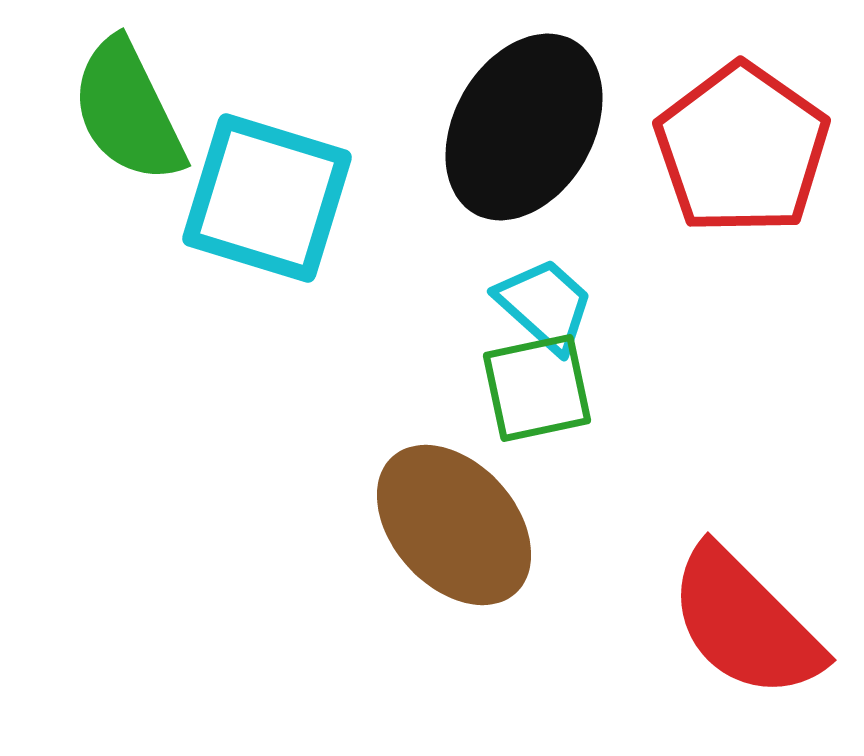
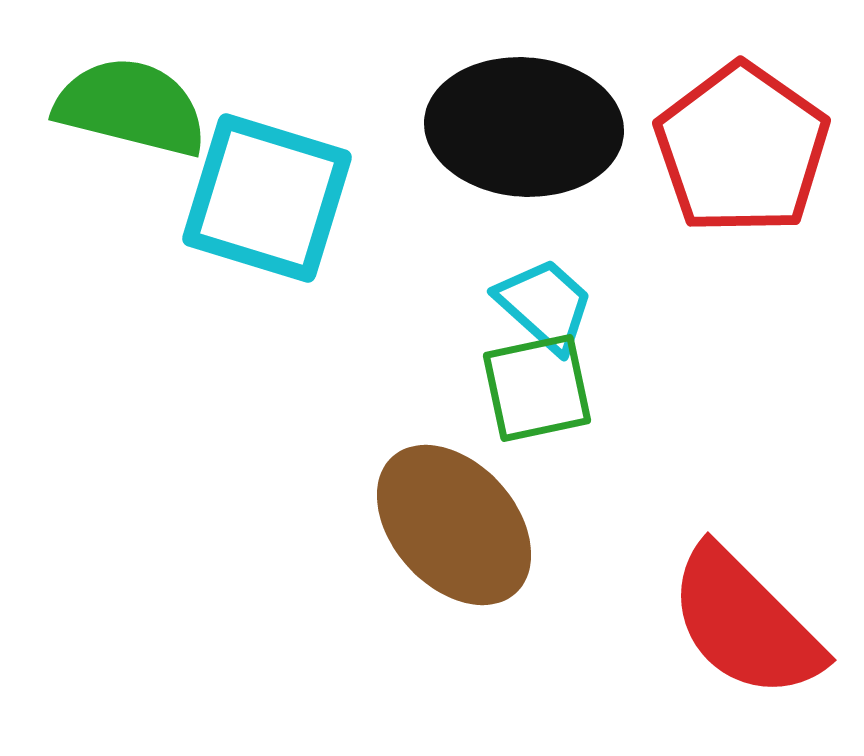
green semicircle: moved 3 px right, 4 px up; rotated 130 degrees clockwise
black ellipse: rotated 64 degrees clockwise
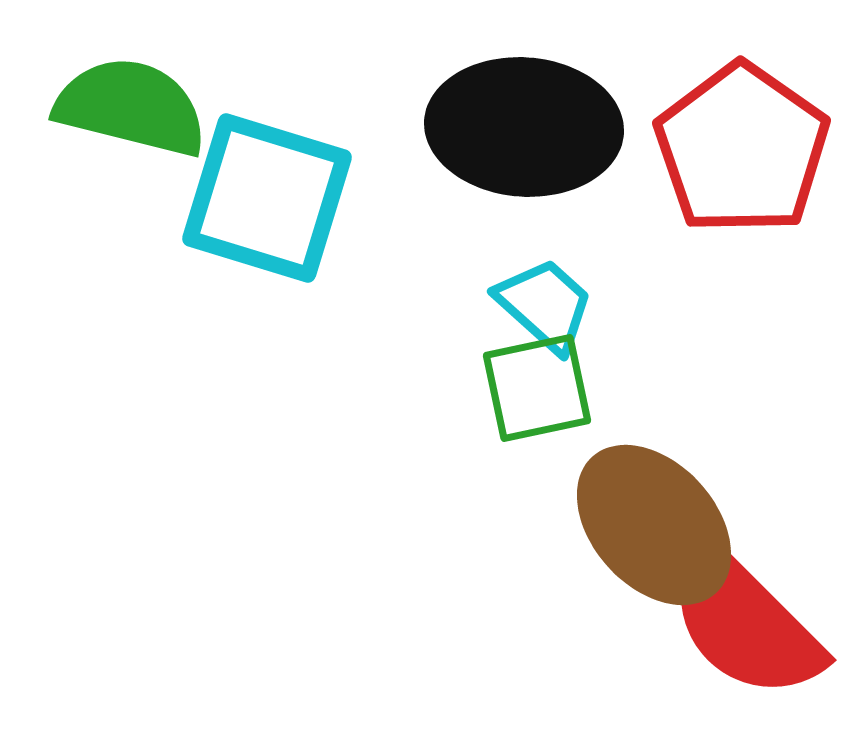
brown ellipse: moved 200 px right
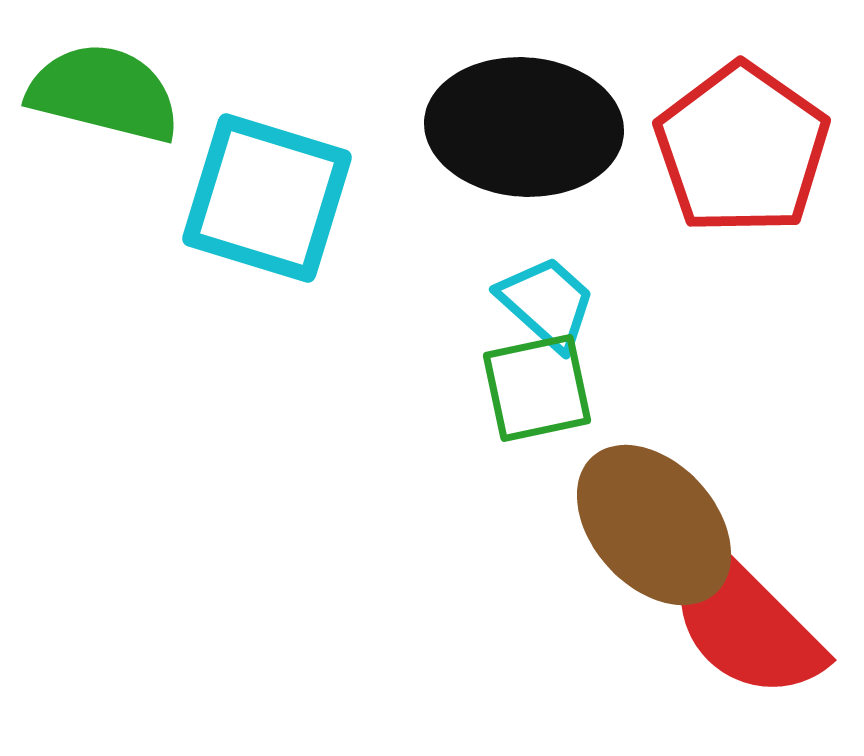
green semicircle: moved 27 px left, 14 px up
cyan trapezoid: moved 2 px right, 2 px up
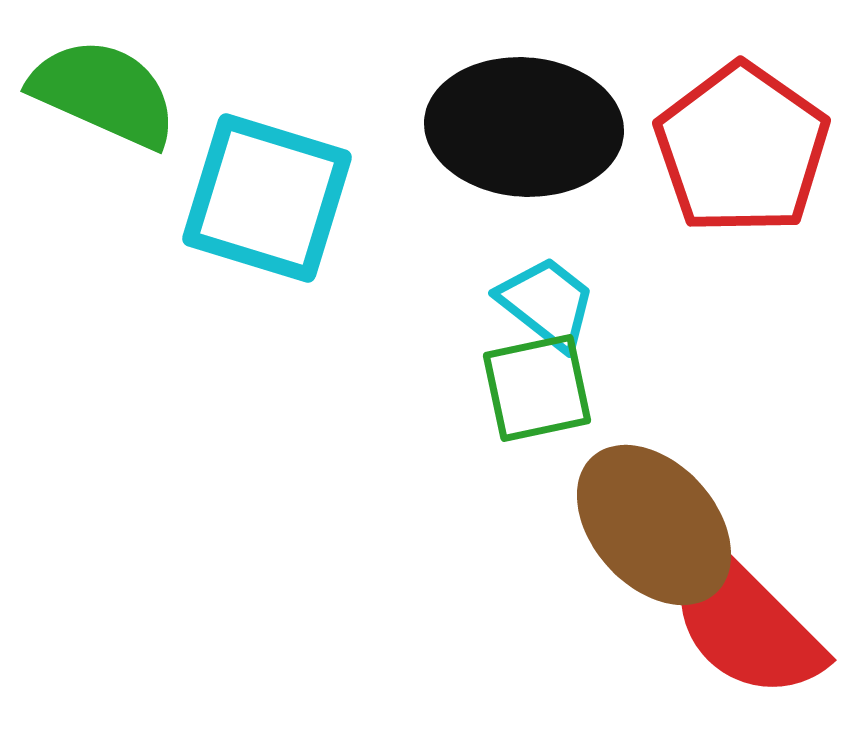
green semicircle: rotated 10 degrees clockwise
cyan trapezoid: rotated 4 degrees counterclockwise
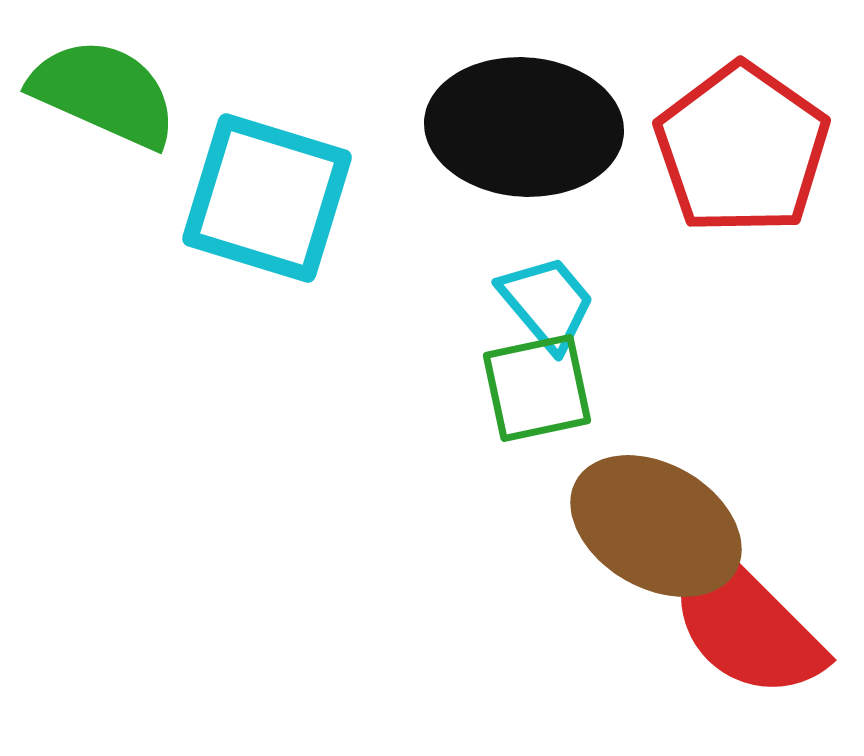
cyan trapezoid: rotated 12 degrees clockwise
brown ellipse: moved 2 px right, 1 px down; rotated 18 degrees counterclockwise
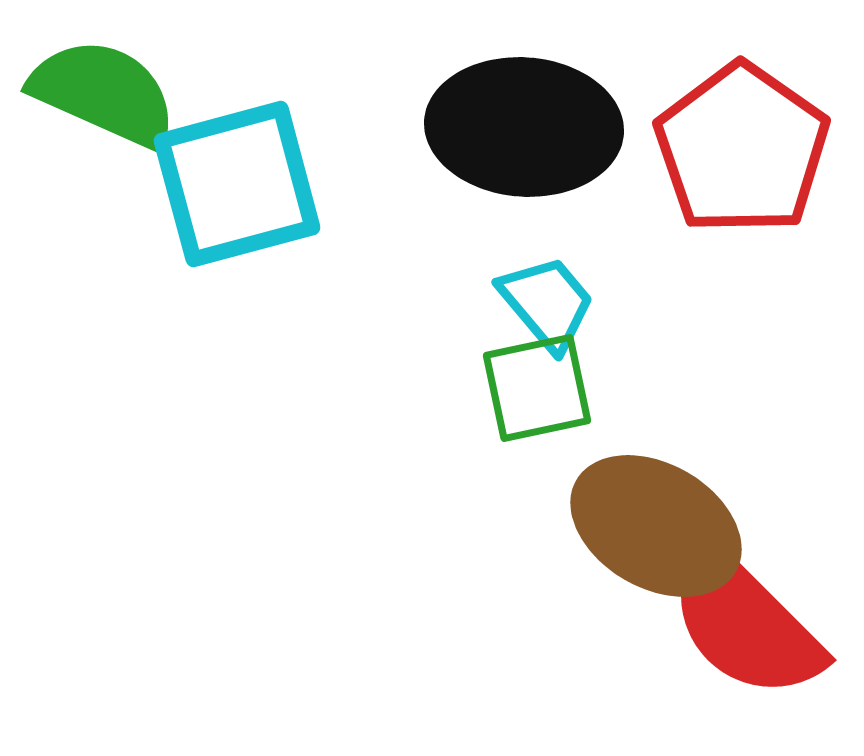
cyan square: moved 30 px left, 14 px up; rotated 32 degrees counterclockwise
